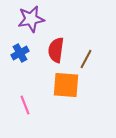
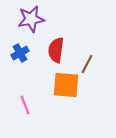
brown line: moved 1 px right, 5 px down
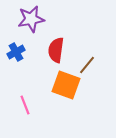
blue cross: moved 4 px left, 1 px up
brown line: moved 1 px down; rotated 12 degrees clockwise
orange square: rotated 16 degrees clockwise
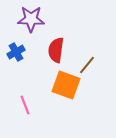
purple star: rotated 12 degrees clockwise
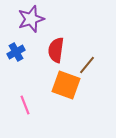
purple star: rotated 20 degrees counterclockwise
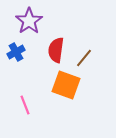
purple star: moved 2 px left, 2 px down; rotated 16 degrees counterclockwise
brown line: moved 3 px left, 7 px up
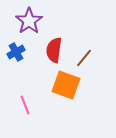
red semicircle: moved 2 px left
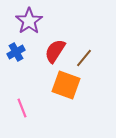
red semicircle: moved 1 px right, 1 px down; rotated 25 degrees clockwise
pink line: moved 3 px left, 3 px down
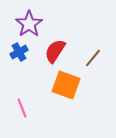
purple star: moved 3 px down
blue cross: moved 3 px right
brown line: moved 9 px right
